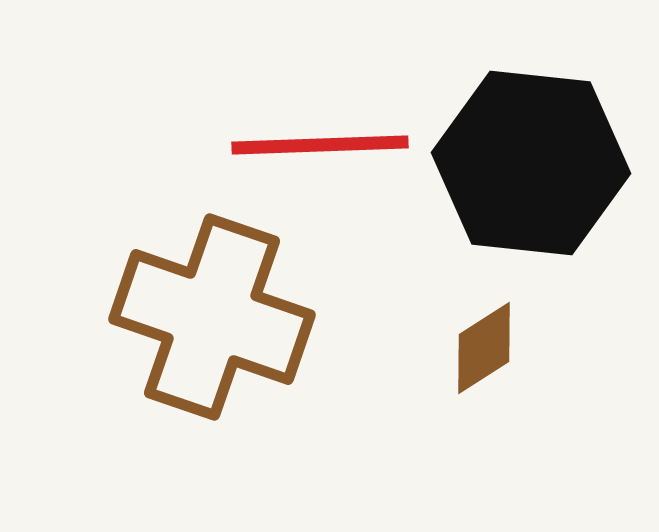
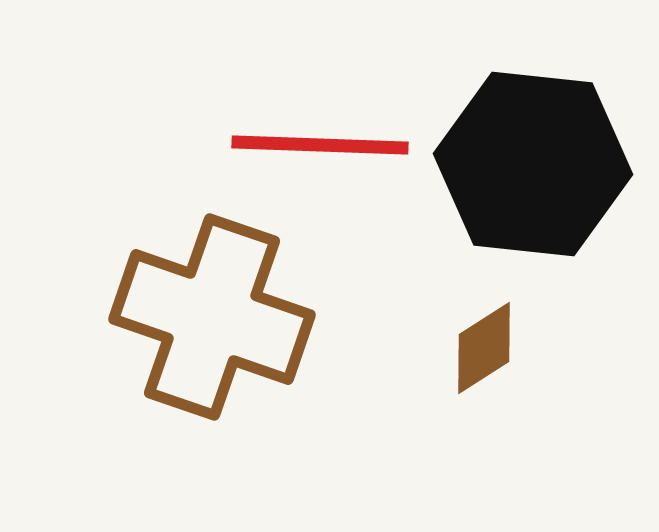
red line: rotated 4 degrees clockwise
black hexagon: moved 2 px right, 1 px down
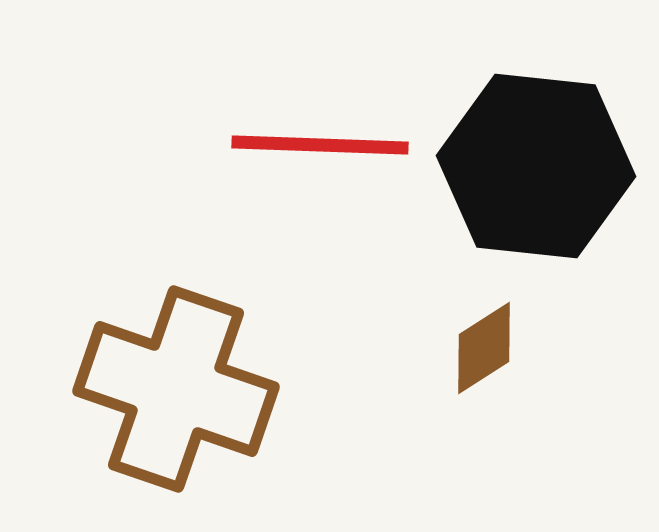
black hexagon: moved 3 px right, 2 px down
brown cross: moved 36 px left, 72 px down
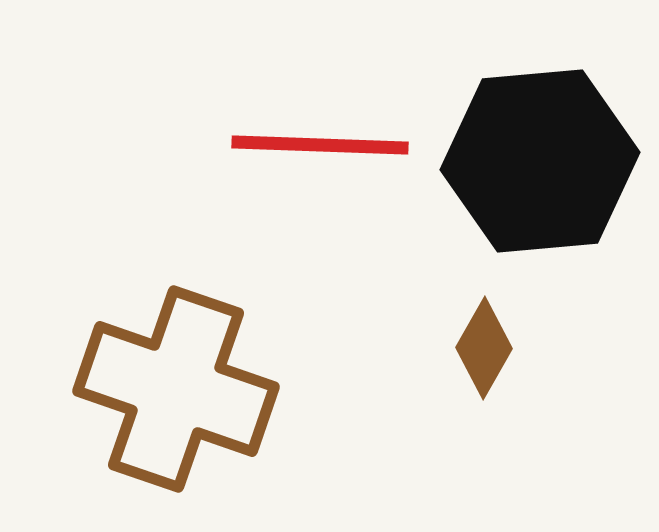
black hexagon: moved 4 px right, 5 px up; rotated 11 degrees counterclockwise
brown diamond: rotated 28 degrees counterclockwise
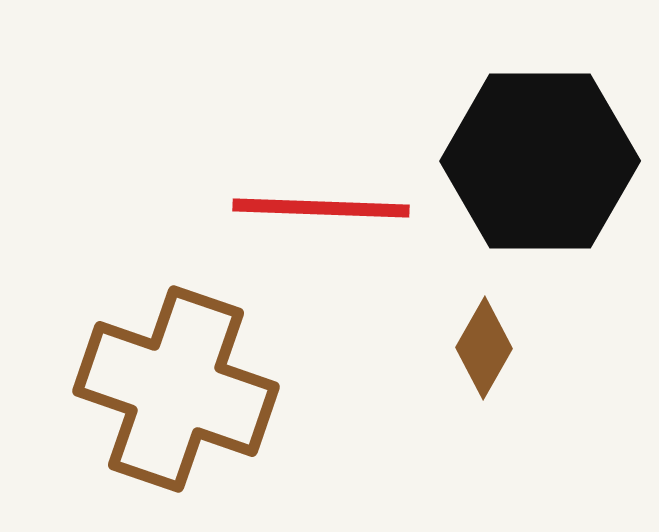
red line: moved 1 px right, 63 px down
black hexagon: rotated 5 degrees clockwise
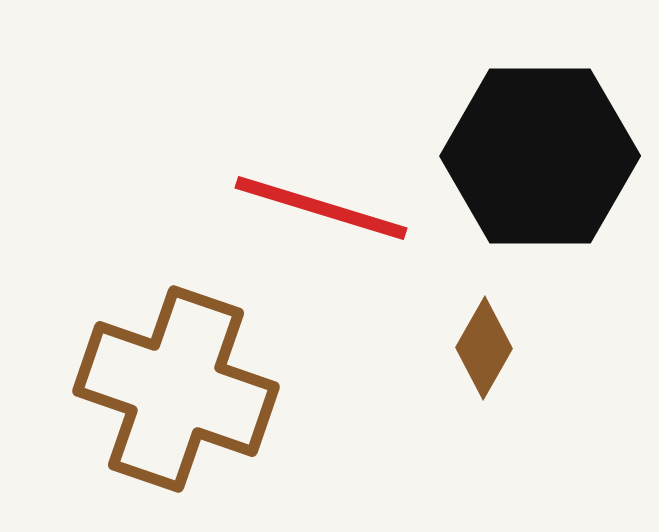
black hexagon: moved 5 px up
red line: rotated 15 degrees clockwise
